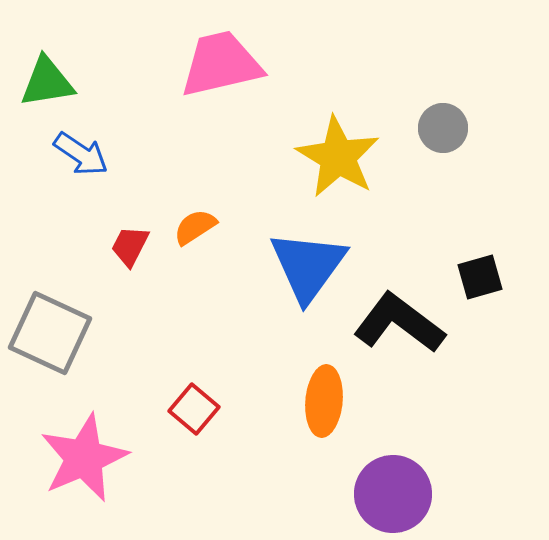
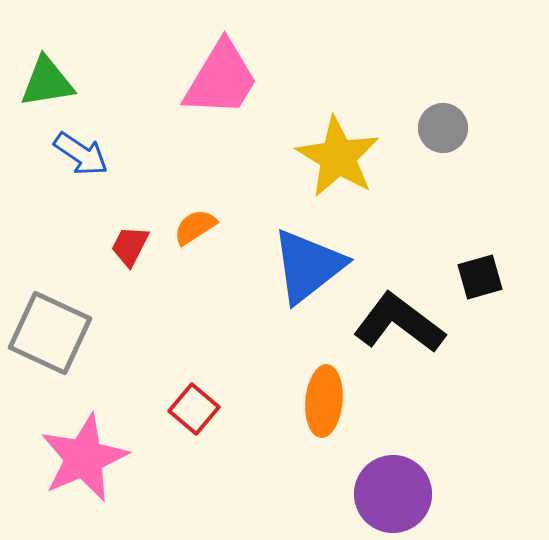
pink trapezoid: moved 15 px down; rotated 134 degrees clockwise
blue triangle: rotated 16 degrees clockwise
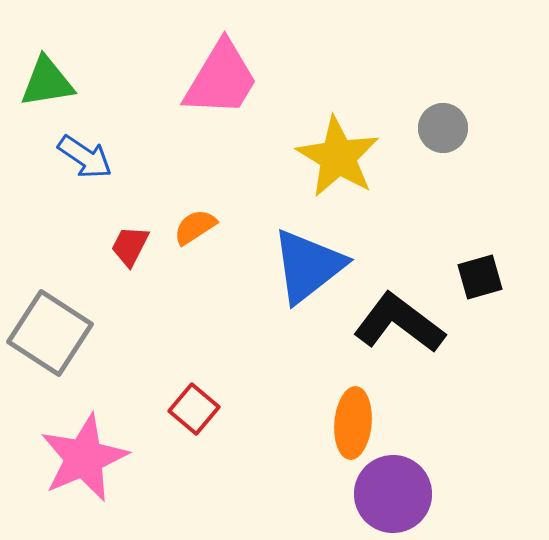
blue arrow: moved 4 px right, 3 px down
gray square: rotated 8 degrees clockwise
orange ellipse: moved 29 px right, 22 px down
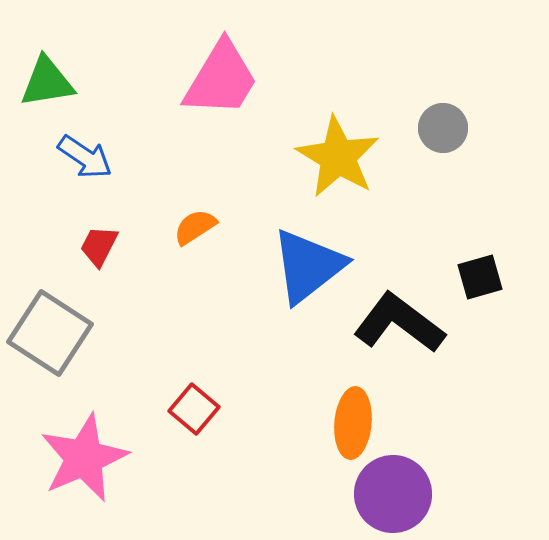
red trapezoid: moved 31 px left
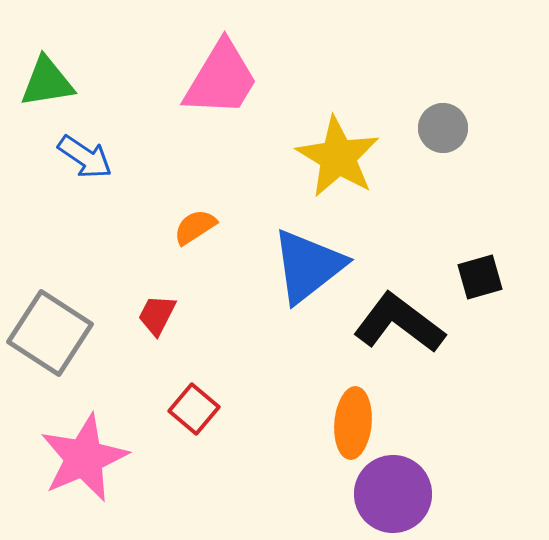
red trapezoid: moved 58 px right, 69 px down
